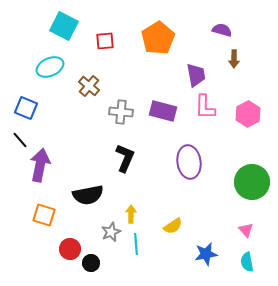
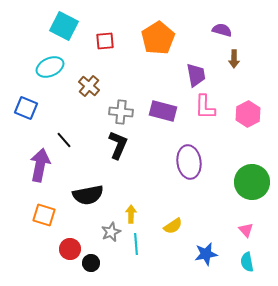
black line: moved 44 px right
black L-shape: moved 7 px left, 13 px up
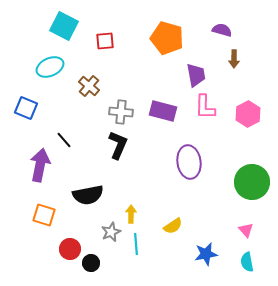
orange pentagon: moved 9 px right; rotated 24 degrees counterclockwise
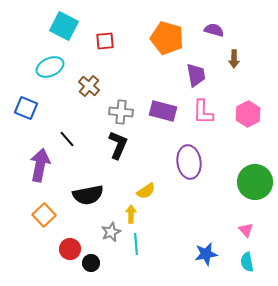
purple semicircle: moved 8 px left
pink L-shape: moved 2 px left, 5 px down
black line: moved 3 px right, 1 px up
green circle: moved 3 px right
orange square: rotated 30 degrees clockwise
yellow semicircle: moved 27 px left, 35 px up
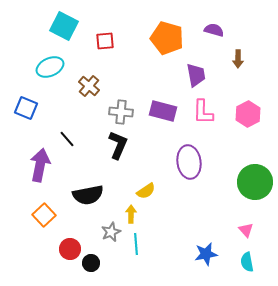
brown arrow: moved 4 px right
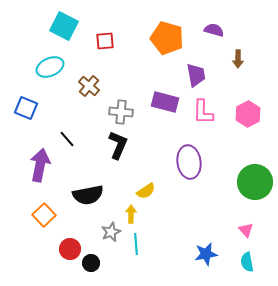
purple rectangle: moved 2 px right, 9 px up
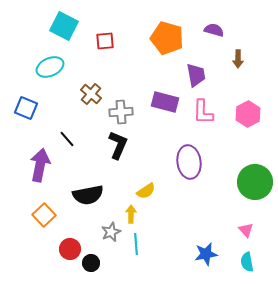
brown cross: moved 2 px right, 8 px down
gray cross: rotated 10 degrees counterclockwise
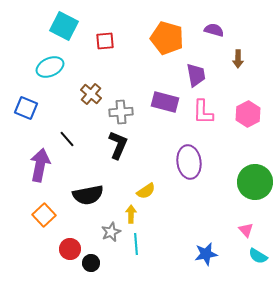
cyan semicircle: moved 11 px right, 6 px up; rotated 48 degrees counterclockwise
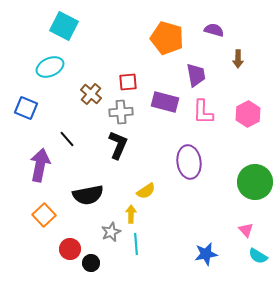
red square: moved 23 px right, 41 px down
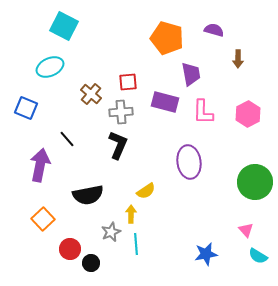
purple trapezoid: moved 5 px left, 1 px up
orange square: moved 1 px left, 4 px down
